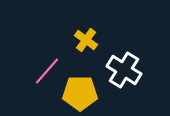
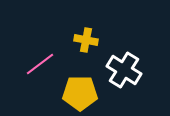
yellow cross: rotated 25 degrees counterclockwise
pink line: moved 7 px left, 7 px up; rotated 12 degrees clockwise
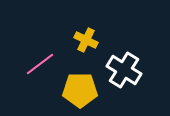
yellow cross: rotated 15 degrees clockwise
yellow pentagon: moved 3 px up
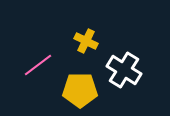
yellow cross: moved 1 px down
pink line: moved 2 px left, 1 px down
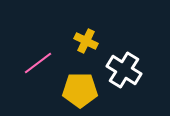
pink line: moved 2 px up
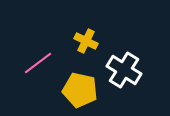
yellow pentagon: rotated 12 degrees clockwise
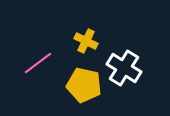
white cross: moved 2 px up
yellow pentagon: moved 4 px right, 5 px up
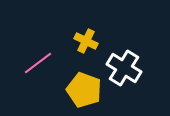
yellow pentagon: moved 5 px down; rotated 8 degrees clockwise
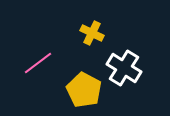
yellow cross: moved 6 px right, 8 px up
yellow pentagon: rotated 8 degrees clockwise
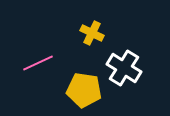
pink line: rotated 12 degrees clockwise
yellow pentagon: rotated 20 degrees counterclockwise
